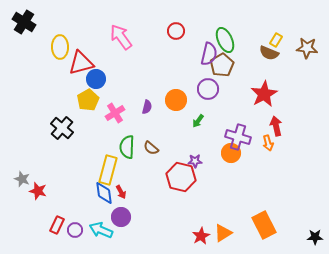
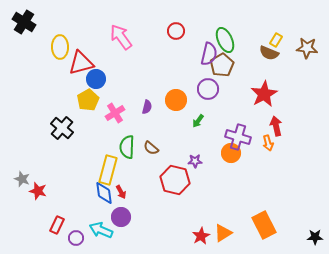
red hexagon at (181, 177): moved 6 px left, 3 px down
purple circle at (75, 230): moved 1 px right, 8 px down
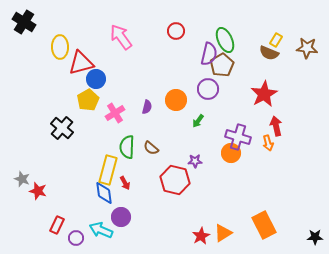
red arrow at (121, 192): moved 4 px right, 9 px up
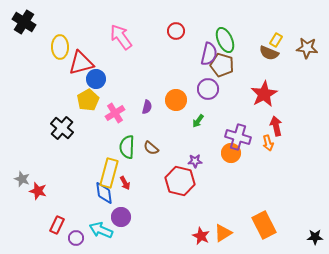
brown pentagon at (222, 65): rotated 25 degrees counterclockwise
yellow rectangle at (108, 170): moved 1 px right, 3 px down
red hexagon at (175, 180): moved 5 px right, 1 px down
red star at (201, 236): rotated 18 degrees counterclockwise
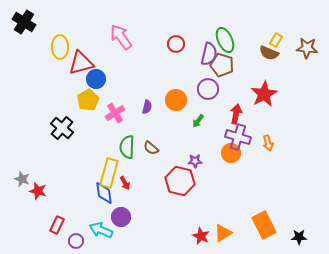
red circle at (176, 31): moved 13 px down
red arrow at (276, 126): moved 40 px left, 12 px up; rotated 24 degrees clockwise
black star at (315, 237): moved 16 px left
purple circle at (76, 238): moved 3 px down
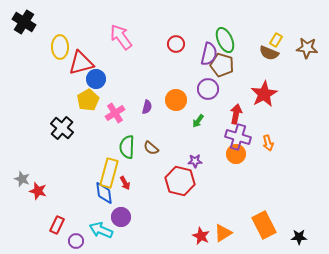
orange circle at (231, 153): moved 5 px right, 1 px down
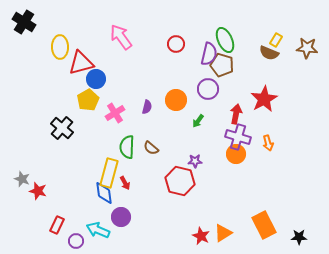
red star at (264, 94): moved 5 px down
cyan arrow at (101, 230): moved 3 px left
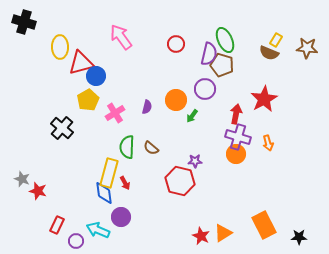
black cross at (24, 22): rotated 15 degrees counterclockwise
blue circle at (96, 79): moved 3 px up
purple circle at (208, 89): moved 3 px left
green arrow at (198, 121): moved 6 px left, 5 px up
